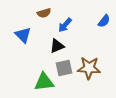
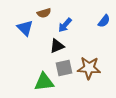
blue triangle: moved 2 px right, 7 px up
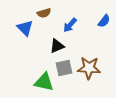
blue arrow: moved 5 px right
green triangle: rotated 20 degrees clockwise
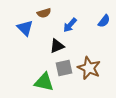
brown star: rotated 20 degrees clockwise
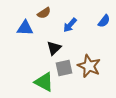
brown semicircle: rotated 16 degrees counterclockwise
blue triangle: rotated 42 degrees counterclockwise
black triangle: moved 3 px left, 2 px down; rotated 21 degrees counterclockwise
brown star: moved 2 px up
green triangle: rotated 15 degrees clockwise
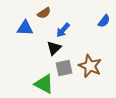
blue arrow: moved 7 px left, 5 px down
brown star: moved 1 px right
green triangle: moved 2 px down
